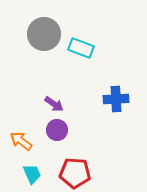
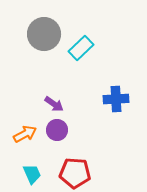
cyan rectangle: rotated 65 degrees counterclockwise
orange arrow: moved 4 px right, 7 px up; rotated 115 degrees clockwise
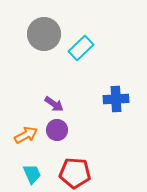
orange arrow: moved 1 px right, 1 px down
